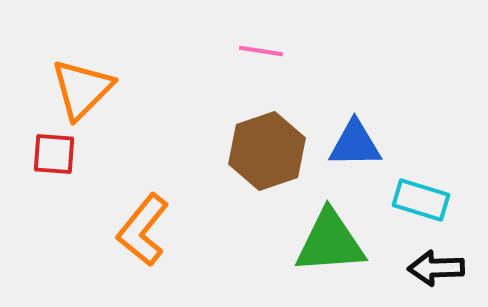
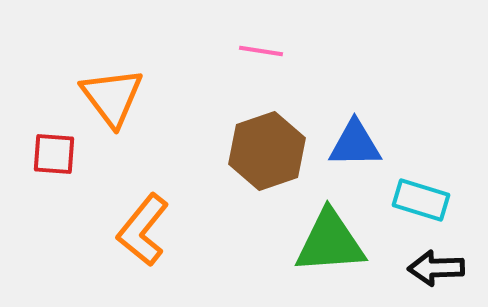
orange triangle: moved 30 px right, 8 px down; rotated 22 degrees counterclockwise
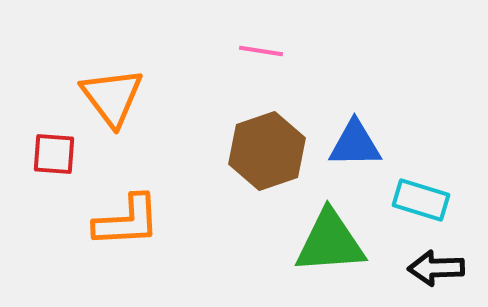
orange L-shape: moved 16 px left, 9 px up; rotated 132 degrees counterclockwise
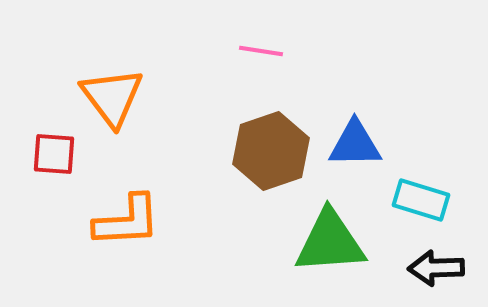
brown hexagon: moved 4 px right
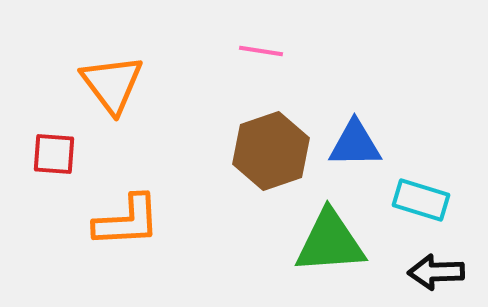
orange triangle: moved 13 px up
black arrow: moved 4 px down
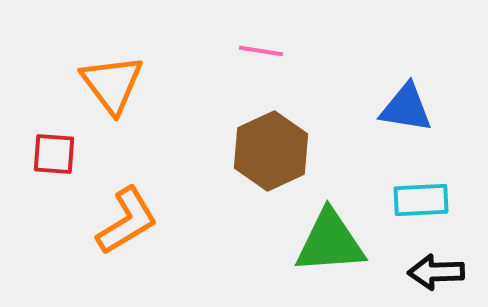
blue triangle: moved 51 px right, 36 px up; rotated 10 degrees clockwise
brown hexagon: rotated 6 degrees counterclockwise
cyan rectangle: rotated 20 degrees counterclockwise
orange L-shape: rotated 28 degrees counterclockwise
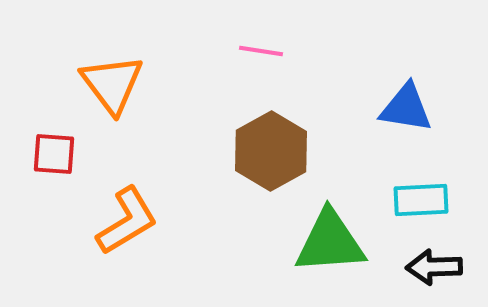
brown hexagon: rotated 4 degrees counterclockwise
black arrow: moved 2 px left, 5 px up
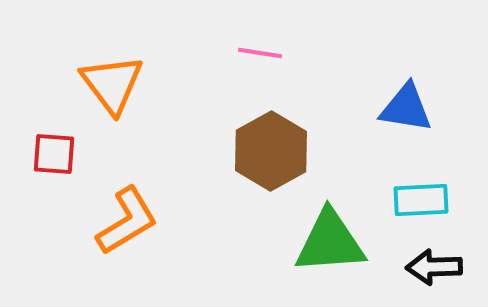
pink line: moved 1 px left, 2 px down
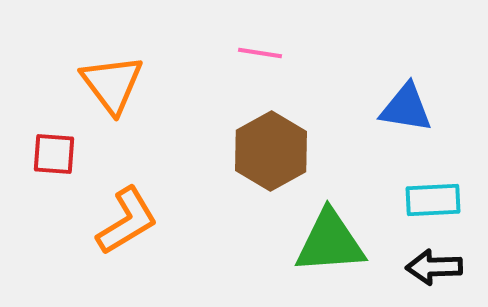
cyan rectangle: moved 12 px right
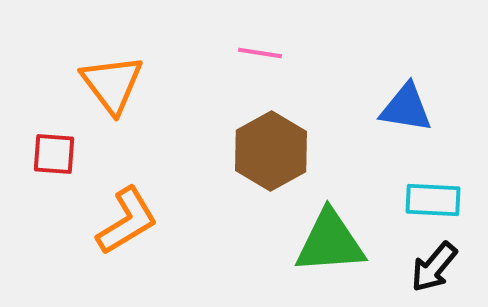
cyan rectangle: rotated 6 degrees clockwise
black arrow: rotated 48 degrees counterclockwise
